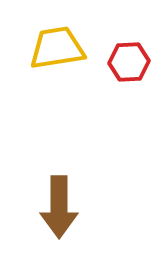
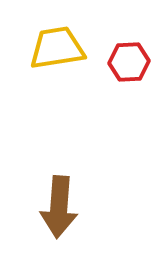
brown arrow: rotated 4 degrees clockwise
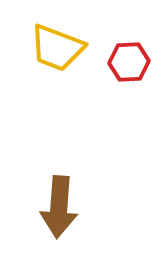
yellow trapezoid: rotated 150 degrees counterclockwise
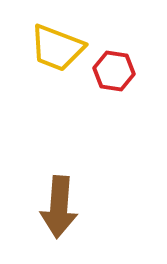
red hexagon: moved 15 px left, 9 px down; rotated 12 degrees clockwise
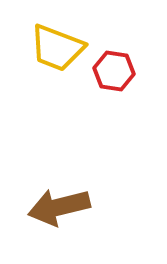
brown arrow: rotated 72 degrees clockwise
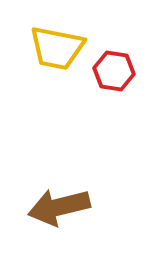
yellow trapezoid: rotated 10 degrees counterclockwise
